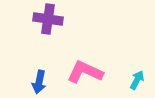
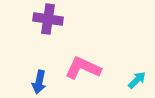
pink L-shape: moved 2 px left, 4 px up
cyan arrow: rotated 18 degrees clockwise
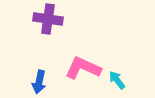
cyan arrow: moved 20 px left; rotated 84 degrees counterclockwise
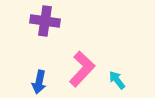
purple cross: moved 3 px left, 2 px down
pink L-shape: moved 1 px left, 1 px down; rotated 108 degrees clockwise
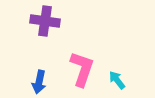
pink L-shape: rotated 24 degrees counterclockwise
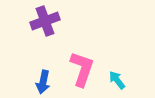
purple cross: rotated 28 degrees counterclockwise
blue arrow: moved 4 px right
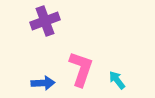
pink L-shape: moved 1 px left
blue arrow: moved 1 px down; rotated 105 degrees counterclockwise
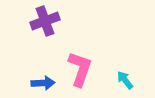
pink L-shape: moved 1 px left
cyan arrow: moved 8 px right
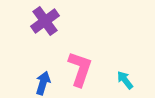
purple cross: rotated 16 degrees counterclockwise
blue arrow: rotated 70 degrees counterclockwise
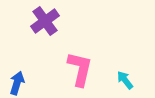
pink L-shape: rotated 6 degrees counterclockwise
blue arrow: moved 26 px left
